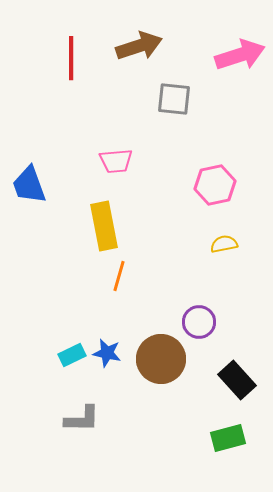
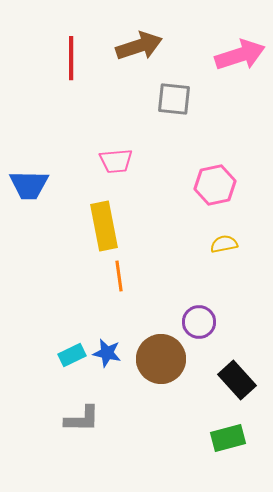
blue trapezoid: rotated 69 degrees counterclockwise
orange line: rotated 24 degrees counterclockwise
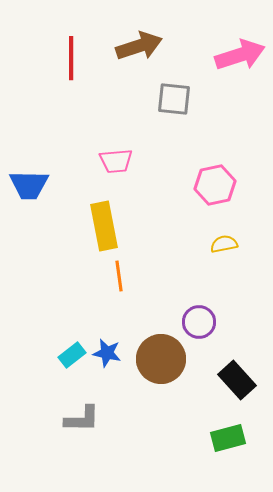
cyan rectangle: rotated 12 degrees counterclockwise
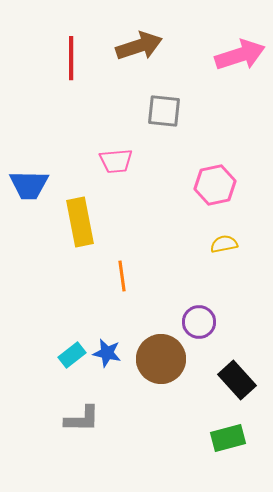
gray square: moved 10 px left, 12 px down
yellow rectangle: moved 24 px left, 4 px up
orange line: moved 3 px right
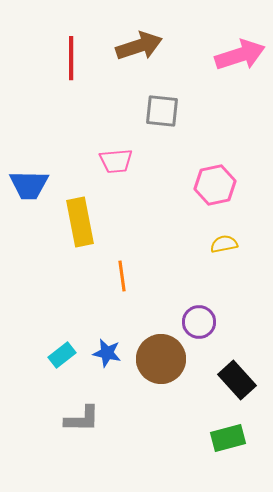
gray square: moved 2 px left
cyan rectangle: moved 10 px left
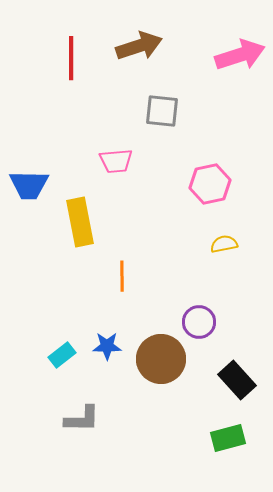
pink hexagon: moved 5 px left, 1 px up
orange line: rotated 8 degrees clockwise
blue star: moved 7 px up; rotated 12 degrees counterclockwise
